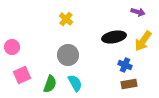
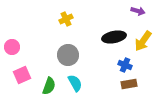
purple arrow: moved 1 px up
yellow cross: rotated 24 degrees clockwise
green semicircle: moved 1 px left, 2 px down
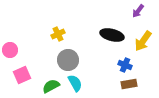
purple arrow: rotated 112 degrees clockwise
yellow cross: moved 8 px left, 15 px down
black ellipse: moved 2 px left, 2 px up; rotated 25 degrees clockwise
pink circle: moved 2 px left, 3 px down
gray circle: moved 5 px down
green semicircle: moved 2 px right; rotated 138 degrees counterclockwise
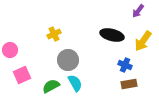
yellow cross: moved 4 px left
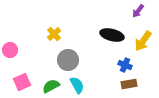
yellow cross: rotated 16 degrees counterclockwise
pink square: moved 7 px down
cyan semicircle: moved 2 px right, 2 px down
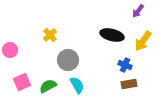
yellow cross: moved 4 px left, 1 px down
green semicircle: moved 3 px left
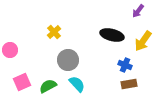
yellow cross: moved 4 px right, 3 px up
cyan semicircle: moved 1 px up; rotated 12 degrees counterclockwise
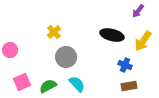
gray circle: moved 2 px left, 3 px up
brown rectangle: moved 2 px down
